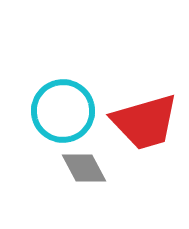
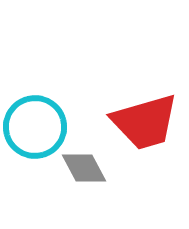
cyan circle: moved 28 px left, 16 px down
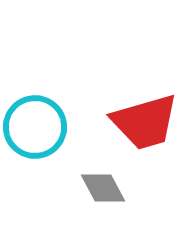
gray diamond: moved 19 px right, 20 px down
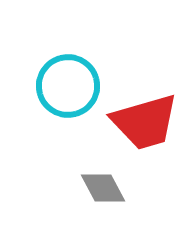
cyan circle: moved 33 px right, 41 px up
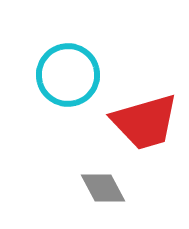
cyan circle: moved 11 px up
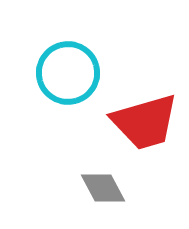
cyan circle: moved 2 px up
